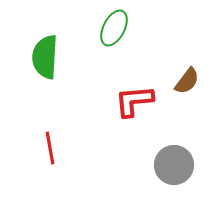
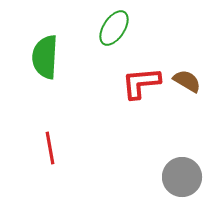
green ellipse: rotated 6 degrees clockwise
brown semicircle: rotated 96 degrees counterclockwise
red L-shape: moved 7 px right, 18 px up
gray circle: moved 8 px right, 12 px down
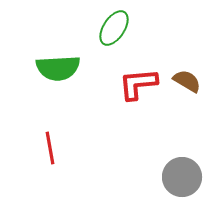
green semicircle: moved 13 px right, 11 px down; rotated 96 degrees counterclockwise
red L-shape: moved 3 px left, 1 px down
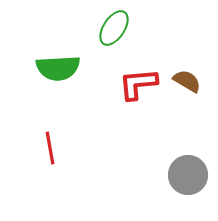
gray circle: moved 6 px right, 2 px up
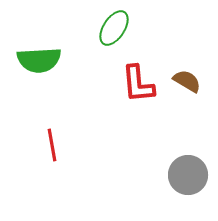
green semicircle: moved 19 px left, 8 px up
red L-shape: rotated 90 degrees counterclockwise
red line: moved 2 px right, 3 px up
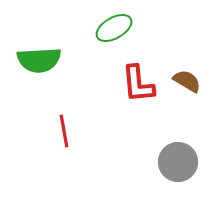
green ellipse: rotated 27 degrees clockwise
red line: moved 12 px right, 14 px up
gray circle: moved 10 px left, 13 px up
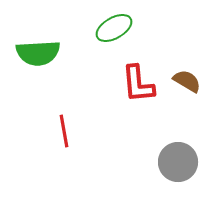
green semicircle: moved 1 px left, 7 px up
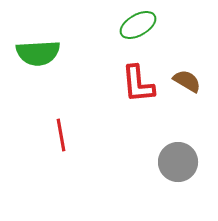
green ellipse: moved 24 px right, 3 px up
red line: moved 3 px left, 4 px down
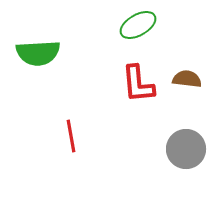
brown semicircle: moved 2 px up; rotated 24 degrees counterclockwise
red line: moved 10 px right, 1 px down
gray circle: moved 8 px right, 13 px up
